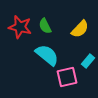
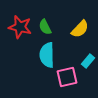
green semicircle: moved 1 px down
cyan semicircle: rotated 130 degrees counterclockwise
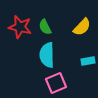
yellow semicircle: moved 2 px right, 2 px up
cyan rectangle: rotated 40 degrees clockwise
pink square: moved 11 px left, 6 px down; rotated 10 degrees counterclockwise
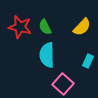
cyan rectangle: rotated 56 degrees counterclockwise
pink square: moved 7 px right, 1 px down; rotated 25 degrees counterclockwise
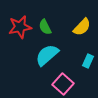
red star: rotated 25 degrees counterclockwise
cyan semicircle: rotated 50 degrees clockwise
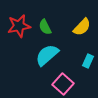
red star: moved 1 px left, 1 px up
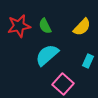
green semicircle: moved 1 px up
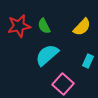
green semicircle: moved 1 px left
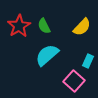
red star: rotated 20 degrees counterclockwise
pink square: moved 11 px right, 3 px up
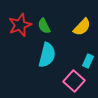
red star: moved 1 px right, 1 px up; rotated 10 degrees clockwise
cyan semicircle: rotated 145 degrees clockwise
